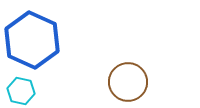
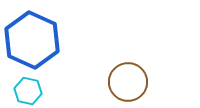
cyan hexagon: moved 7 px right
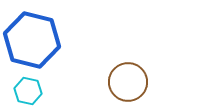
blue hexagon: rotated 10 degrees counterclockwise
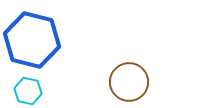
brown circle: moved 1 px right
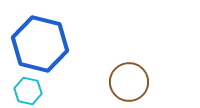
blue hexagon: moved 8 px right, 4 px down
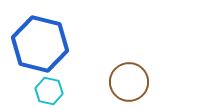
cyan hexagon: moved 21 px right
